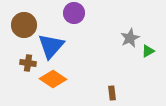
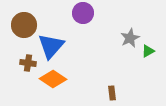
purple circle: moved 9 px right
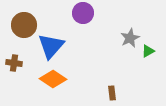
brown cross: moved 14 px left
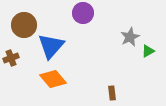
gray star: moved 1 px up
brown cross: moved 3 px left, 5 px up; rotated 28 degrees counterclockwise
orange diamond: rotated 16 degrees clockwise
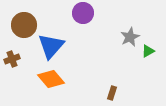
brown cross: moved 1 px right, 1 px down
orange diamond: moved 2 px left
brown rectangle: rotated 24 degrees clockwise
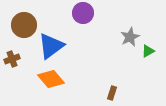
blue triangle: rotated 12 degrees clockwise
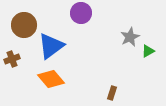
purple circle: moved 2 px left
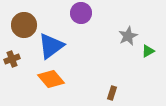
gray star: moved 2 px left, 1 px up
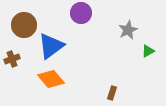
gray star: moved 6 px up
